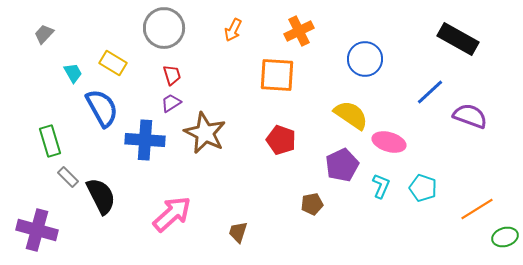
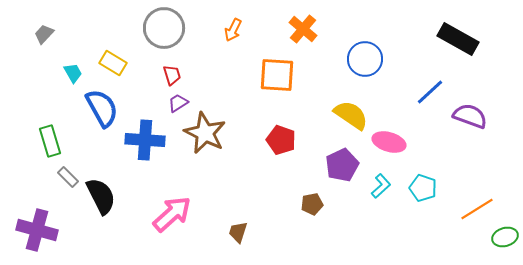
orange cross: moved 4 px right, 2 px up; rotated 24 degrees counterclockwise
purple trapezoid: moved 7 px right
cyan L-shape: rotated 25 degrees clockwise
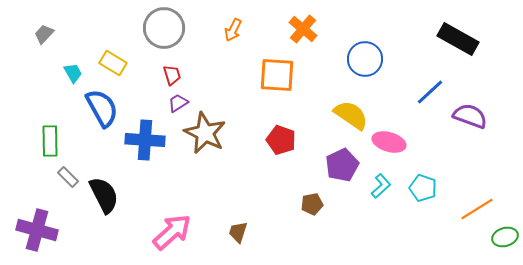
green rectangle: rotated 16 degrees clockwise
black semicircle: moved 3 px right, 1 px up
pink arrow: moved 18 px down
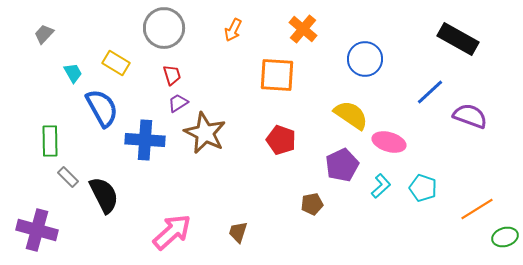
yellow rectangle: moved 3 px right
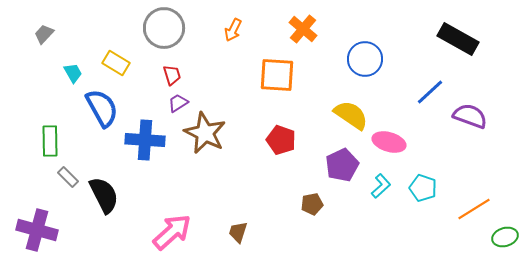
orange line: moved 3 px left
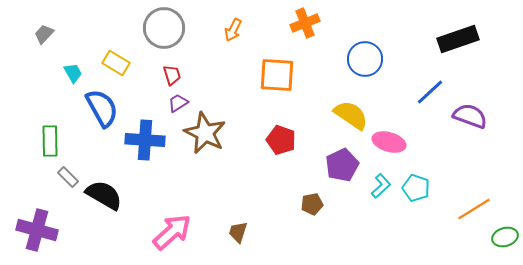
orange cross: moved 2 px right, 6 px up; rotated 28 degrees clockwise
black rectangle: rotated 48 degrees counterclockwise
cyan pentagon: moved 7 px left
black semicircle: rotated 33 degrees counterclockwise
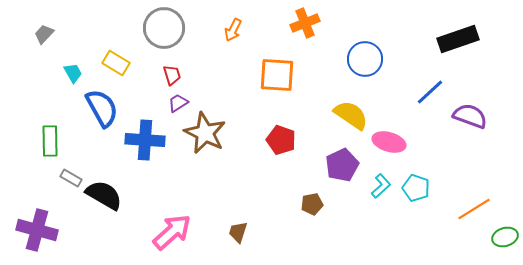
gray rectangle: moved 3 px right, 1 px down; rotated 15 degrees counterclockwise
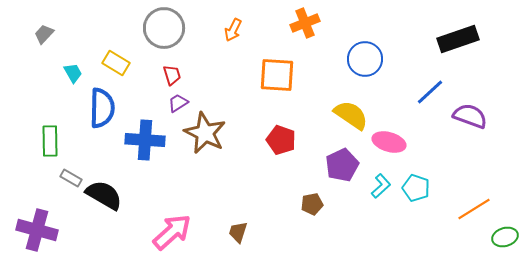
blue semicircle: rotated 30 degrees clockwise
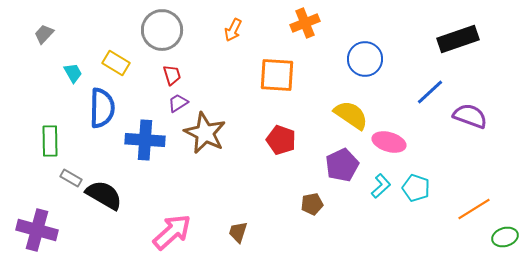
gray circle: moved 2 px left, 2 px down
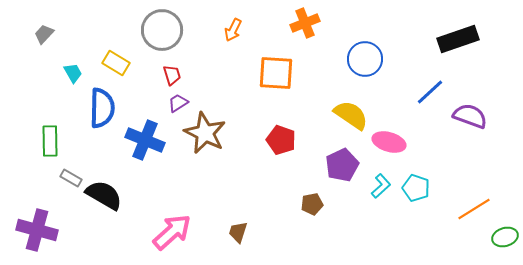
orange square: moved 1 px left, 2 px up
blue cross: rotated 18 degrees clockwise
